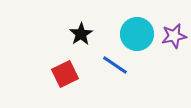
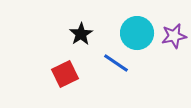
cyan circle: moved 1 px up
blue line: moved 1 px right, 2 px up
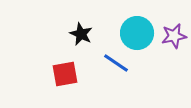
black star: rotated 15 degrees counterclockwise
red square: rotated 16 degrees clockwise
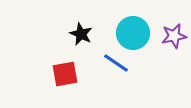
cyan circle: moved 4 px left
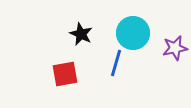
purple star: moved 1 px right, 12 px down
blue line: rotated 72 degrees clockwise
